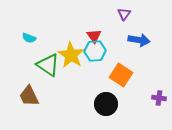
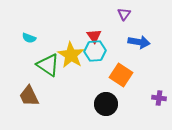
blue arrow: moved 2 px down
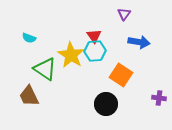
green triangle: moved 3 px left, 4 px down
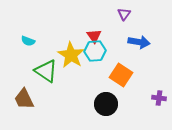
cyan semicircle: moved 1 px left, 3 px down
green triangle: moved 1 px right, 2 px down
brown trapezoid: moved 5 px left, 3 px down
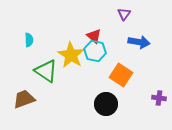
red triangle: rotated 14 degrees counterclockwise
cyan semicircle: moved 1 px right, 1 px up; rotated 112 degrees counterclockwise
cyan hexagon: rotated 15 degrees clockwise
brown trapezoid: rotated 95 degrees clockwise
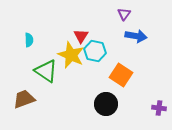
red triangle: moved 13 px left; rotated 21 degrees clockwise
blue arrow: moved 3 px left, 6 px up
yellow star: rotated 8 degrees counterclockwise
purple cross: moved 10 px down
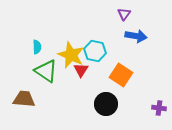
red triangle: moved 34 px down
cyan semicircle: moved 8 px right, 7 px down
brown trapezoid: rotated 25 degrees clockwise
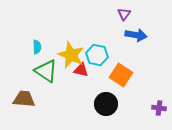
blue arrow: moved 1 px up
cyan hexagon: moved 2 px right, 4 px down
red triangle: rotated 49 degrees counterclockwise
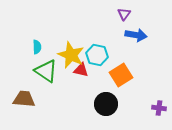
orange square: rotated 25 degrees clockwise
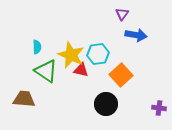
purple triangle: moved 2 px left
cyan hexagon: moved 1 px right, 1 px up; rotated 20 degrees counterclockwise
orange square: rotated 10 degrees counterclockwise
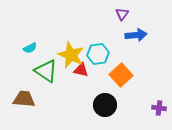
blue arrow: rotated 15 degrees counterclockwise
cyan semicircle: moved 7 px left, 1 px down; rotated 64 degrees clockwise
black circle: moved 1 px left, 1 px down
